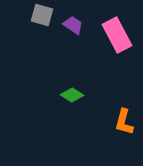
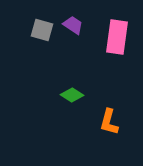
gray square: moved 15 px down
pink rectangle: moved 2 px down; rotated 36 degrees clockwise
orange L-shape: moved 15 px left
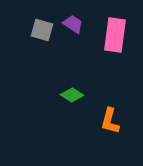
purple trapezoid: moved 1 px up
pink rectangle: moved 2 px left, 2 px up
orange L-shape: moved 1 px right, 1 px up
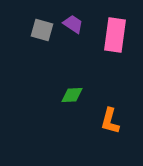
green diamond: rotated 35 degrees counterclockwise
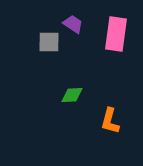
gray square: moved 7 px right, 12 px down; rotated 15 degrees counterclockwise
pink rectangle: moved 1 px right, 1 px up
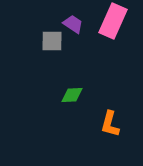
pink rectangle: moved 3 px left, 13 px up; rotated 16 degrees clockwise
gray square: moved 3 px right, 1 px up
orange L-shape: moved 3 px down
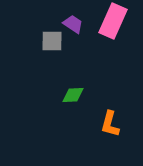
green diamond: moved 1 px right
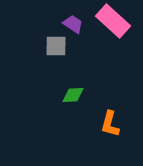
pink rectangle: rotated 72 degrees counterclockwise
gray square: moved 4 px right, 5 px down
